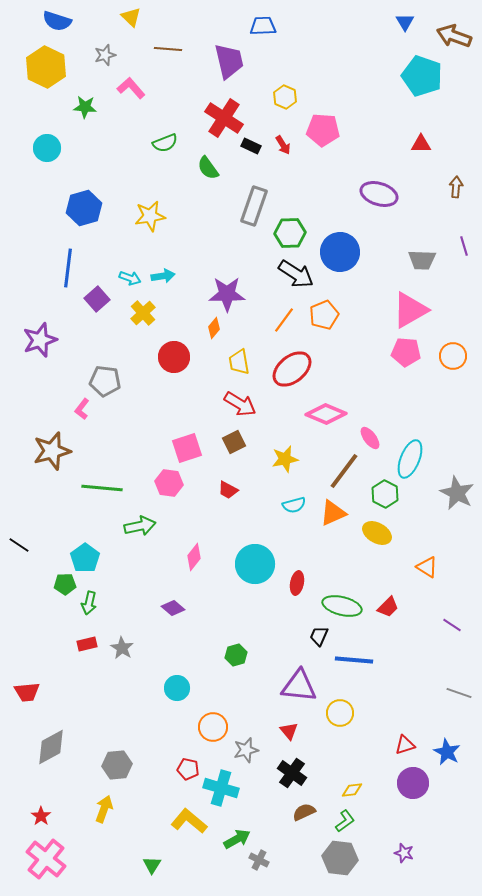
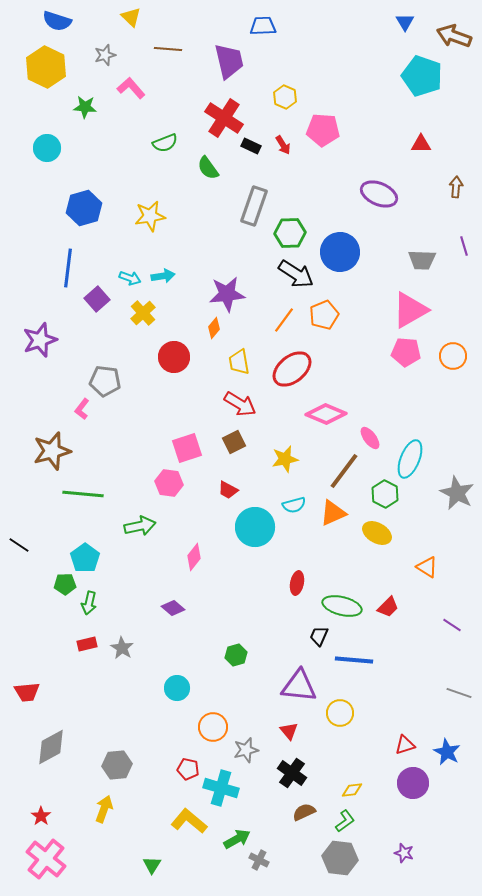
purple ellipse at (379, 194): rotated 6 degrees clockwise
purple star at (227, 294): rotated 6 degrees counterclockwise
green line at (102, 488): moved 19 px left, 6 px down
cyan circle at (255, 564): moved 37 px up
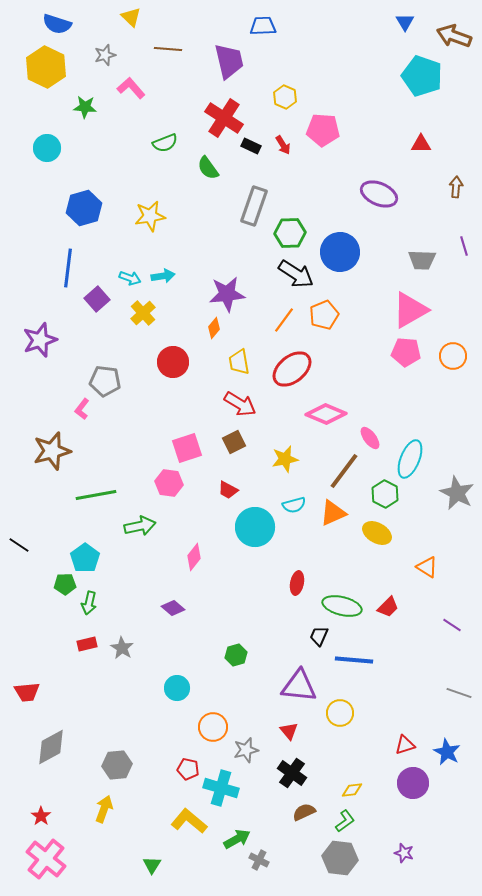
blue semicircle at (57, 21): moved 3 px down
red circle at (174, 357): moved 1 px left, 5 px down
green line at (83, 494): moved 13 px right, 1 px down; rotated 15 degrees counterclockwise
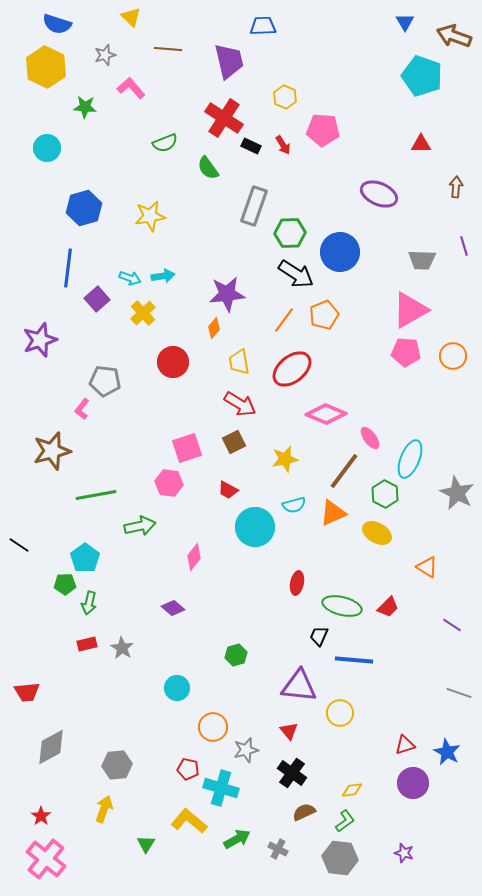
gray cross at (259, 860): moved 19 px right, 11 px up
green triangle at (152, 865): moved 6 px left, 21 px up
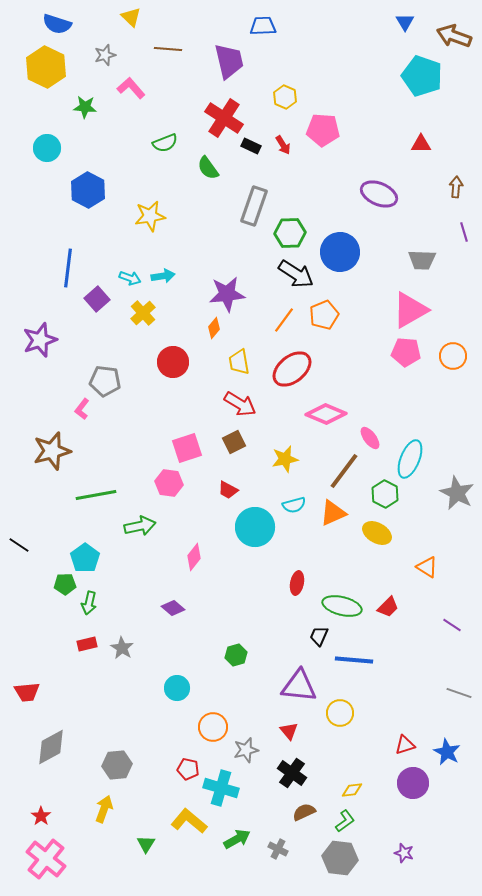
blue hexagon at (84, 208): moved 4 px right, 18 px up; rotated 16 degrees counterclockwise
purple line at (464, 246): moved 14 px up
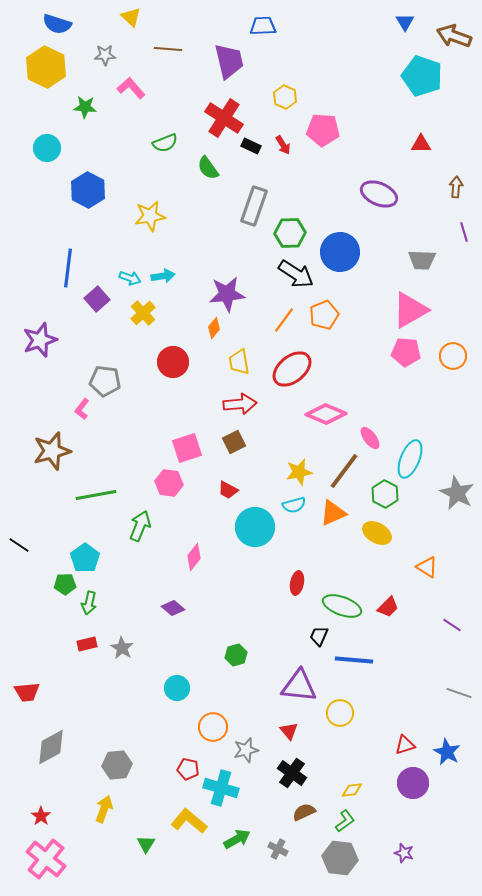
gray star at (105, 55): rotated 15 degrees clockwise
red arrow at (240, 404): rotated 36 degrees counterclockwise
yellow star at (285, 459): moved 14 px right, 13 px down
green arrow at (140, 526): rotated 56 degrees counterclockwise
green ellipse at (342, 606): rotated 6 degrees clockwise
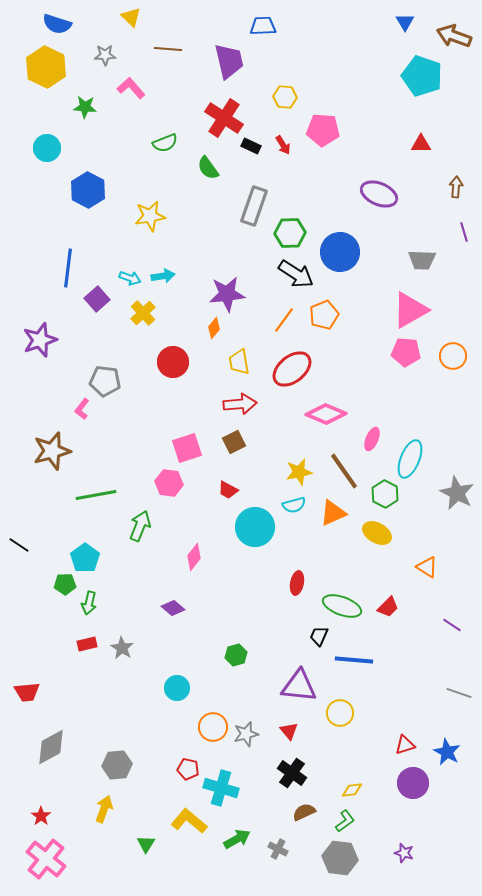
yellow hexagon at (285, 97): rotated 20 degrees counterclockwise
pink ellipse at (370, 438): moved 2 px right, 1 px down; rotated 60 degrees clockwise
brown line at (344, 471): rotated 72 degrees counterclockwise
gray star at (246, 750): moved 16 px up
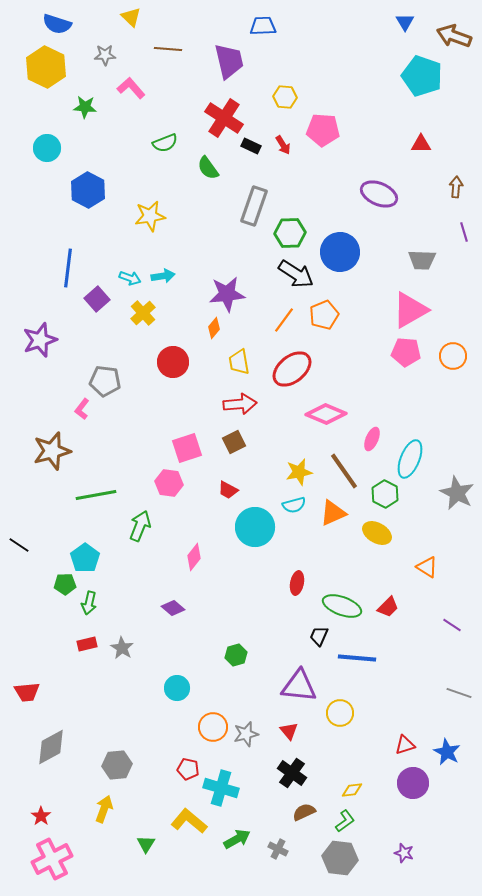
blue line at (354, 660): moved 3 px right, 2 px up
pink cross at (46, 859): moved 6 px right; rotated 24 degrees clockwise
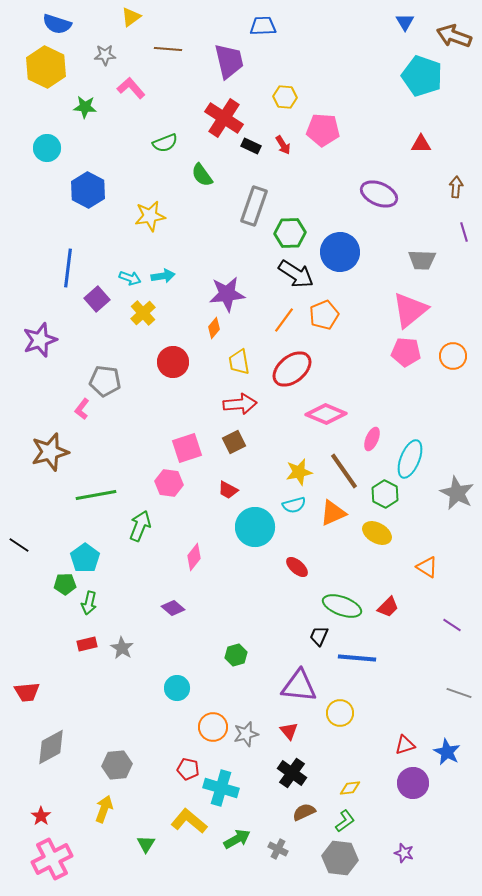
yellow triangle at (131, 17): rotated 40 degrees clockwise
green semicircle at (208, 168): moved 6 px left, 7 px down
pink triangle at (410, 310): rotated 9 degrees counterclockwise
brown star at (52, 451): moved 2 px left, 1 px down
red ellipse at (297, 583): moved 16 px up; rotated 60 degrees counterclockwise
yellow diamond at (352, 790): moved 2 px left, 2 px up
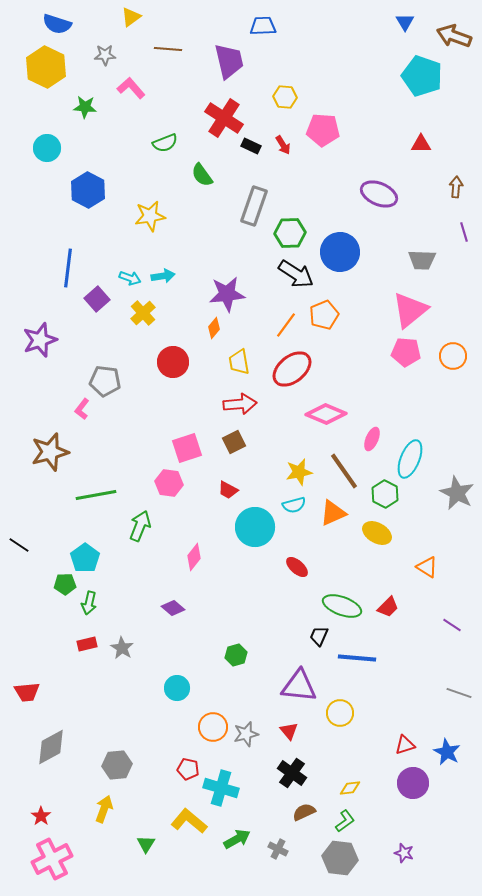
orange line at (284, 320): moved 2 px right, 5 px down
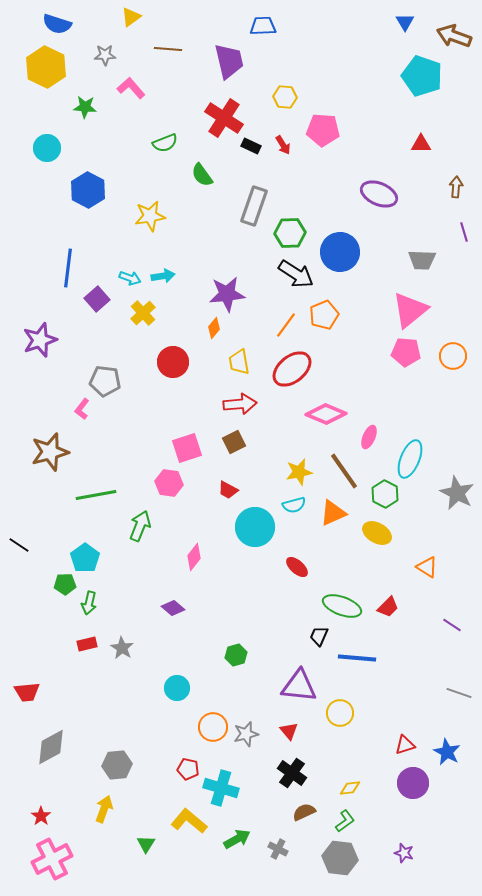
pink ellipse at (372, 439): moved 3 px left, 2 px up
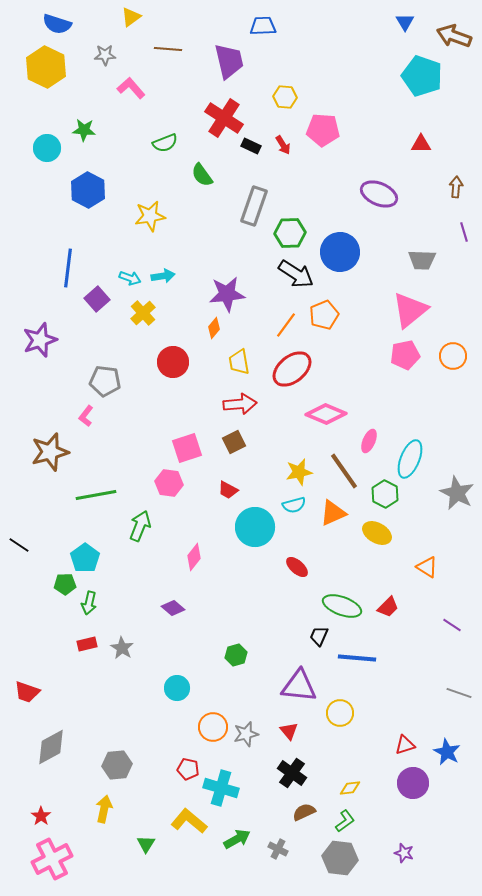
green star at (85, 107): moved 1 px left, 23 px down
pink pentagon at (406, 352): moved 1 px left, 3 px down; rotated 16 degrees counterclockwise
pink L-shape at (82, 409): moved 4 px right, 7 px down
pink ellipse at (369, 437): moved 4 px down
red trapezoid at (27, 692): rotated 24 degrees clockwise
yellow arrow at (104, 809): rotated 8 degrees counterclockwise
